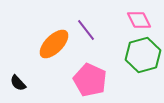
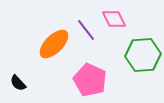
pink diamond: moved 25 px left, 1 px up
green hexagon: rotated 12 degrees clockwise
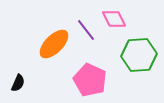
green hexagon: moved 4 px left
black semicircle: rotated 114 degrees counterclockwise
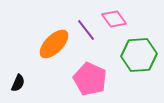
pink diamond: rotated 10 degrees counterclockwise
pink pentagon: moved 1 px up
